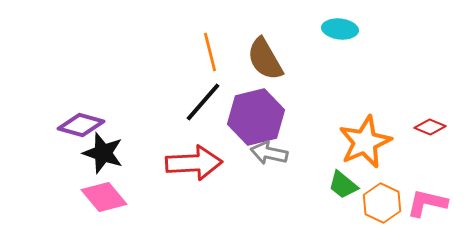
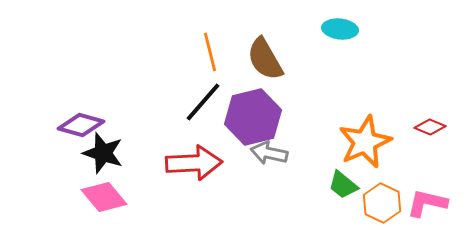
purple hexagon: moved 3 px left
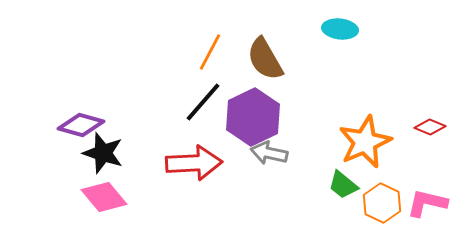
orange line: rotated 42 degrees clockwise
purple hexagon: rotated 12 degrees counterclockwise
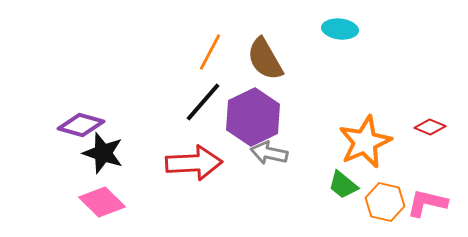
pink diamond: moved 2 px left, 5 px down; rotated 6 degrees counterclockwise
orange hexagon: moved 3 px right, 1 px up; rotated 12 degrees counterclockwise
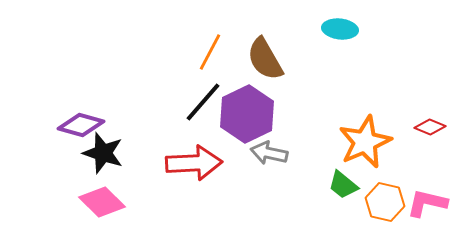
purple hexagon: moved 6 px left, 3 px up
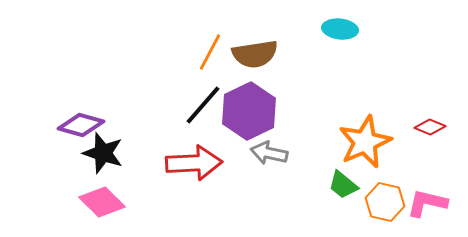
brown semicircle: moved 10 px left, 5 px up; rotated 69 degrees counterclockwise
black line: moved 3 px down
purple hexagon: moved 2 px right, 3 px up
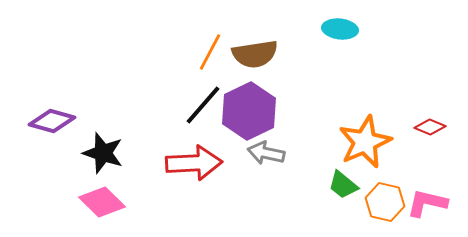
purple diamond: moved 29 px left, 4 px up
gray arrow: moved 3 px left
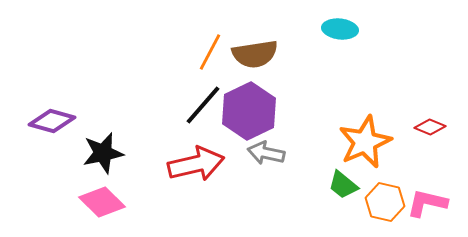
black star: rotated 30 degrees counterclockwise
red arrow: moved 2 px right, 1 px down; rotated 10 degrees counterclockwise
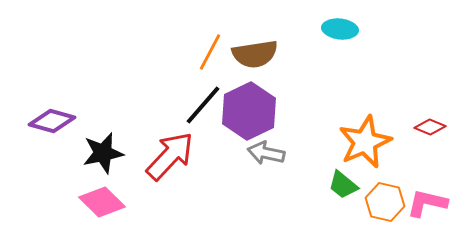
red arrow: moved 26 px left, 8 px up; rotated 34 degrees counterclockwise
